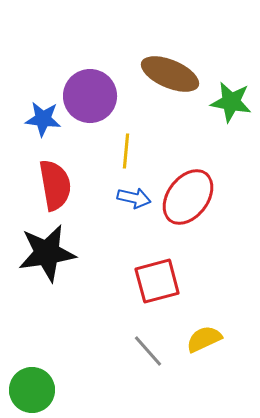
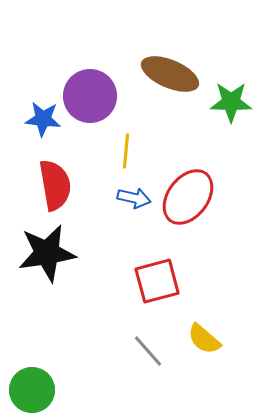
green star: rotated 9 degrees counterclockwise
yellow semicircle: rotated 114 degrees counterclockwise
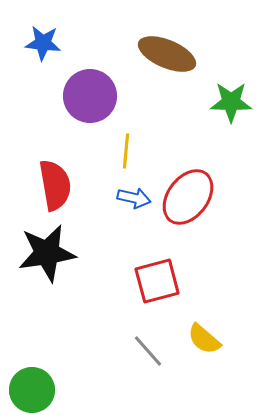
brown ellipse: moved 3 px left, 20 px up
blue star: moved 76 px up
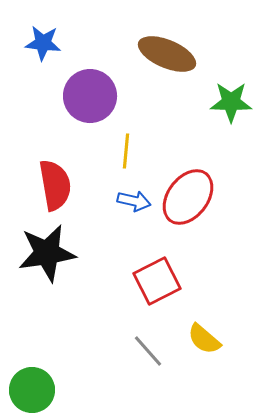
blue arrow: moved 3 px down
red square: rotated 12 degrees counterclockwise
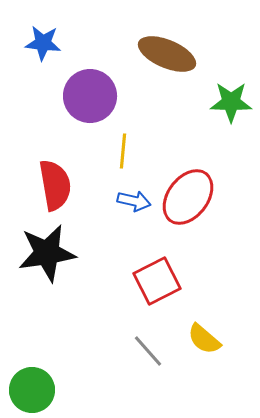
yellow line: moved 3 px left
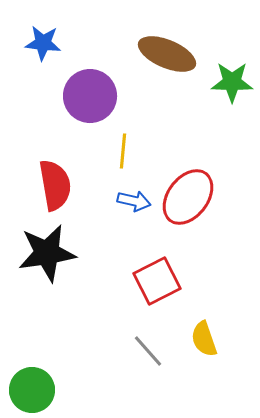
green star: moved 1 px right, 20 px up
yellow semicircle: rotated 30 degrees clockwise
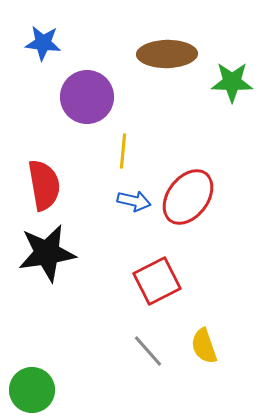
brown ellipse: rotated 24 degrees counterclockwise
purple circle: moved 3 px left, 1 px down
red semicircle: moved 11 px left
yellow semicircle: moved 7 px down
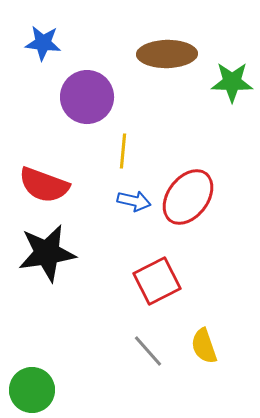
red semicircle: rotated 120 degrees clockwise
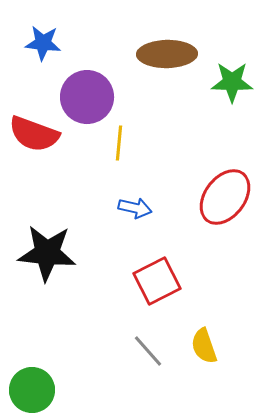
yellow line: moved 4 px left, 8 px up
red semicircle: moved 10 px left, 51 px up
red ellipse: moved 37 px right
blue arrow: moved 1 px right, 7 px down
black star: rotated 14 degrees clockwise
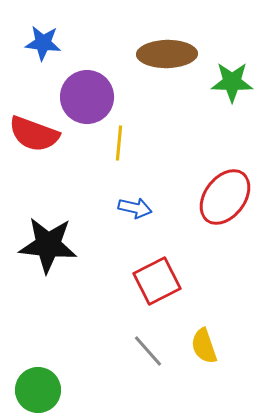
black star: moved 1 px right, 8 px up
green circle: moved 6 px right
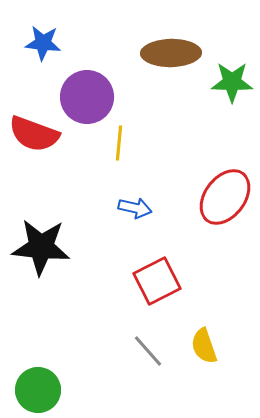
brown ellipse: moved 4 px right, 1 px up
black star: moved 7 px left, 2 px down
